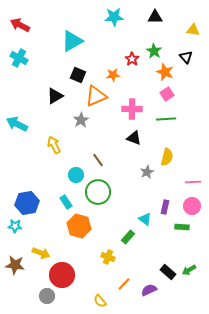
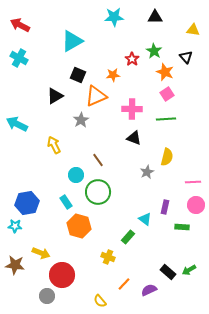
pink circle at (192, 206): moved 4 px right, 1 px up
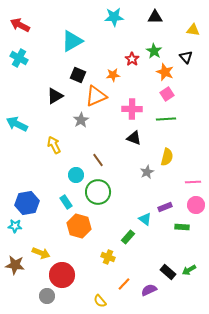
purple rectangle at (165, 207): rotated 56 degrees clockwise
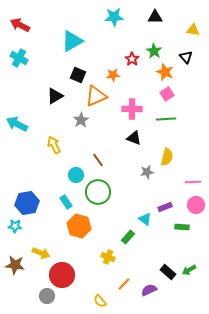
gray star at (147, 172): rotated 16 degrees clockwise
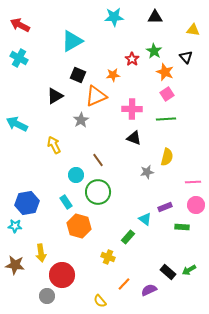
yellow arrow at (41, 253): rotated 60 degrees clockwise
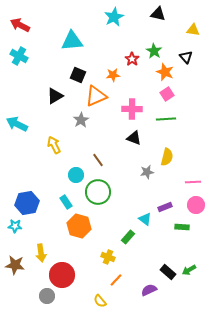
cyan star at (114, 17): rotated 24 degrees counterclockwise
black triangle at (155, 17): moved 3 px right, 3 px up; rotated 14 degrees clockwise
cyan triangle at (72, 41): rotated 25 degrees clockwise
cyan cross at (19, 58): moved 2 px up
orange line at (124, 284): moved 8 px left, 4 px up
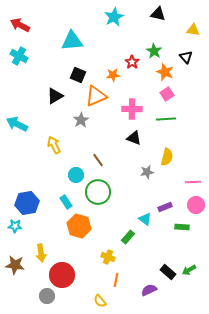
red star at (132, 59): moved 3 px down
orange line at (116, 280): rotated 32 degrees counterclockwise
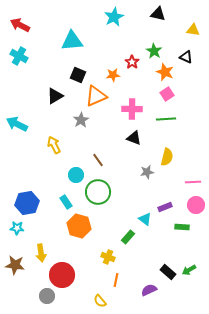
black triangle at (186, 57): rotated 24 degrees counterclockwise
cyan star at (15, 226): moved 2 px right, 2 px down
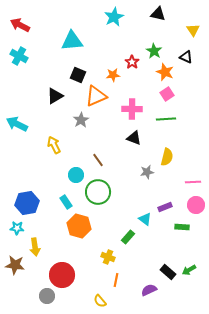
yellow triangle at (193, 30): rotated 48 degrees clockwise
yellow arrow at (41, 253): moved 6 px left, 6 px up
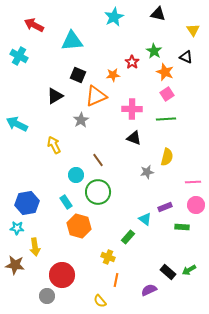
red arrow at (20, 25): moved 14 px right
